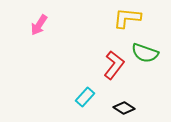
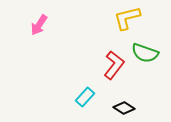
yellow L-shape: rotated 20 degrees counterclockwise
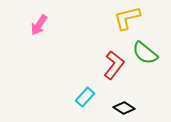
green semicircle: rotated 20 degrees clockwise
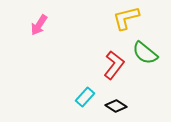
yellow L-shape: moved 1 px left
black diamond: moved 8 px left, 2 px up
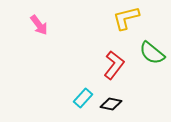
pink arrow: rotated 70 degrees counterclockwise
green semicircle: moved 7 px right
cyan rectangle: moved 2 px left, 1 px down
black diamond: moved 5 px left, 2 px up; rotated 20 degrees counterclockwise
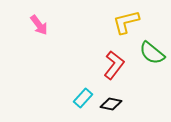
yellow L-shape: moved 4 px down
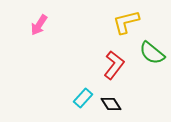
pink arrow: rotated 70 degrees clockwise
black diamond: rotated 45 degrees clockwise
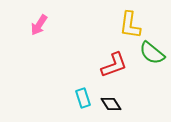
yellow L-shape: moved 4 px right, 3 px down; rotated 68 degrees counterclockwise
red L-shape: rotated 32 degrees clockwise
cyan rectangle: rotated 60 degrees counterclockwise
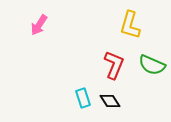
yellow L-shape: rotated 8 degrees clockwise
green semicircle: moved 12 px down; rotated 16 degrees counterclockwise
red L-shape: rotated 48 degrees counterclockwise
black diamond: moved 1 px left, 3 px up
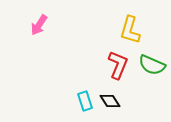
yellow L-shape: moved 5 px down
red L-shape: moved 4 px right
cyan rectangle: moved 2 px right, 3 px down
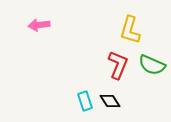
pink arrow: rotated 50 degrees clockwise
